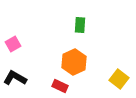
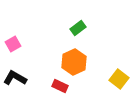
green rectangle: moved 2 px left, 3 px down; rotated 49 degrees clockwise
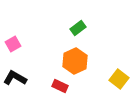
orange hexagon: moved 1 px right, 1 px up
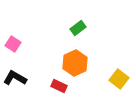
pink square: rotated 28 degrees counterclockwise
orange hexagon: moved 2 px down
red rectangle: moved 1 px left
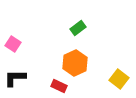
black L-shape: rotated 30 degrees counterclockwise
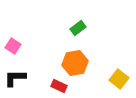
pink square: moved 2 px down
orange hexagon: rotated 15 degrees clockwise
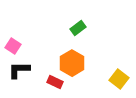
orange hexagon: moved 3 px left; rotated 20 degrees counterclockwise
black L-shape: moved 4 px right, 8 px up
red rectangle: moved 4 px left, 4 px up
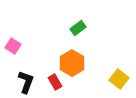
black L-shape: moved 7 px right, 12 px down; rotated 110 degrees clockwise
red rectangle: rotated 35 degrees clockwise
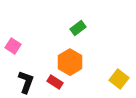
orange hexagon: moved 2 px left, 1 px up
red rectangle: rotated 28 degrees counterclockwise
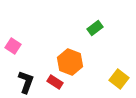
green rectangle: moved 17 px right
orange hexagon: rotated 10 degrees counterclockwise
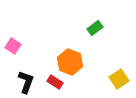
yellow square: rotated 18 degrees clockwise
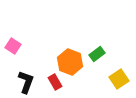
green rectangle: moved 2 px right, 26 px down
red rectangle: rotated 28 degrees clockwise
